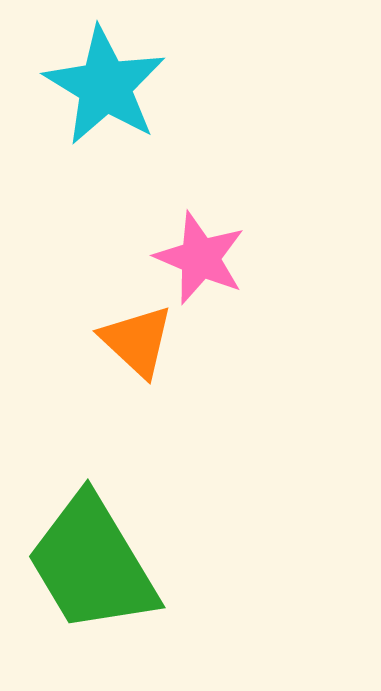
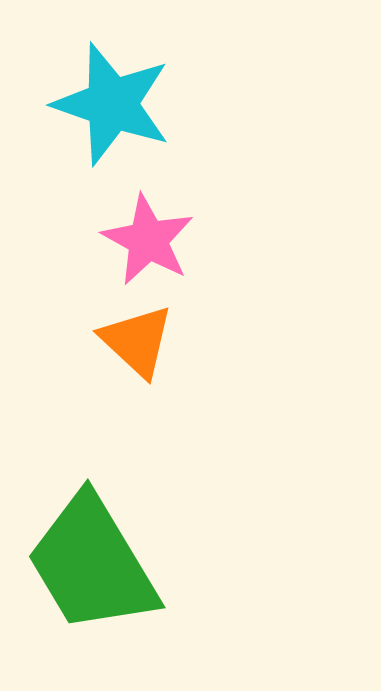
cyan star: moved 7 px right, 18 px down; rotated 12 degrees counterclockwise
pink star: moved 52 px left, 18 px up; rotated 6 degrees clockwise
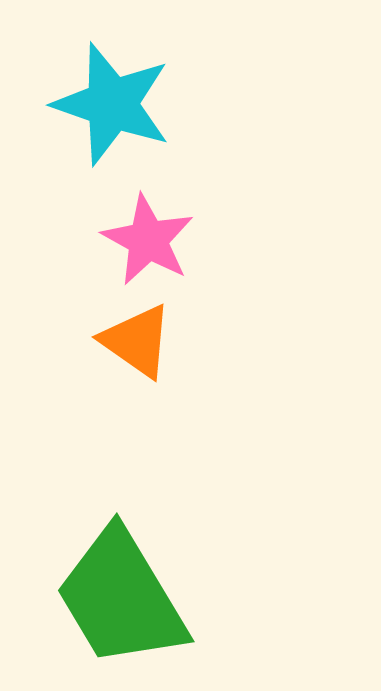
orange triangle: rotated 8 degrees counterclockwise
green trapezoid: moved 29 px right, 34 px down
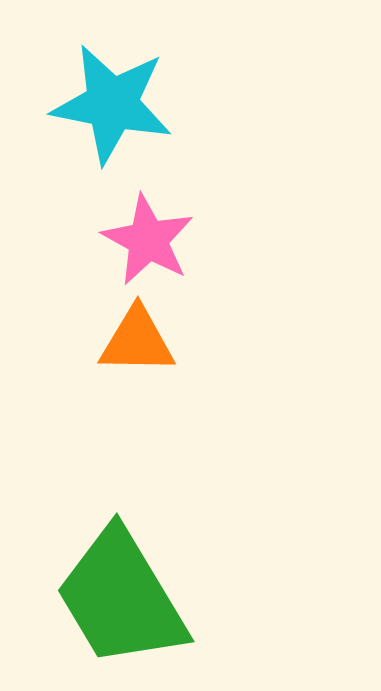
cyan star: rotated 8 degrees counterclockwise
orange triangle: rotated 34 degrees counterclockwise
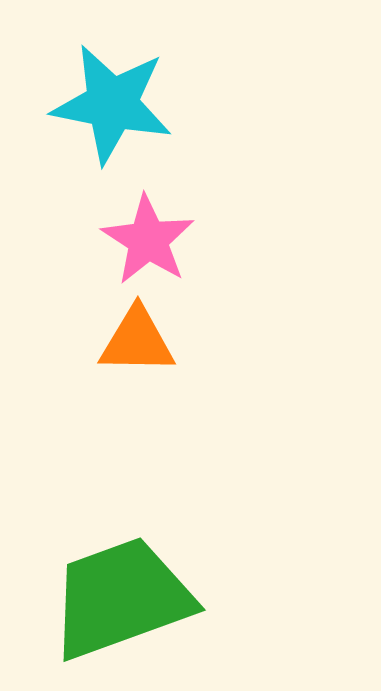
pink star: rotated 4 degrees clockwise
green trapezoid: rotated 101 degrees clockwise
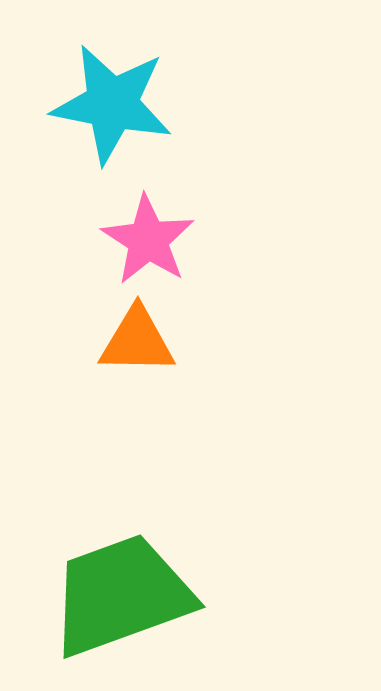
green trapezoid: moved 3 px up
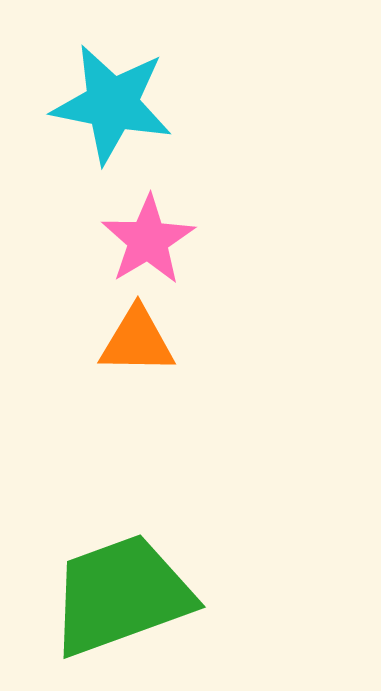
pink star: rotated 8 degrees clockwise
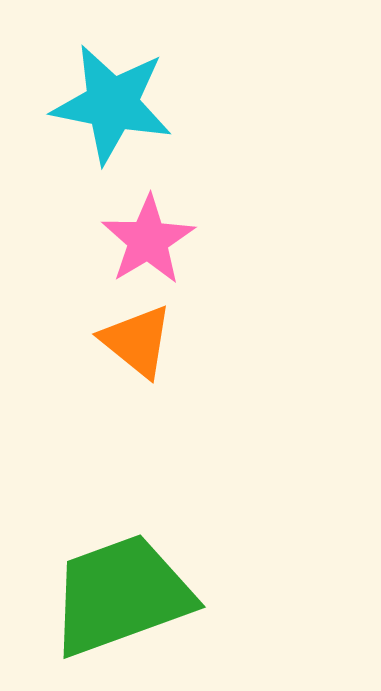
orange triangle: rotated 38 degrees clockwise
